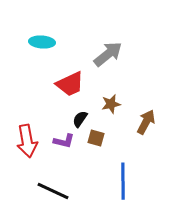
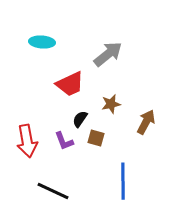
purple L-shape: rotated 55 degrees clockwise
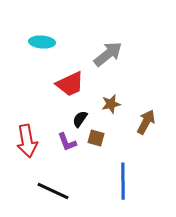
purple L-shape: moved 3 px right, 1 px down
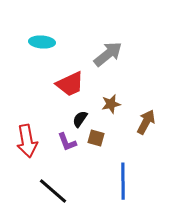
black line: rotated 16 degrees clockwise
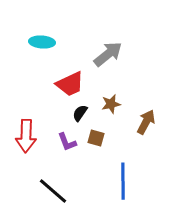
black semicircle: moved 6 px up
red arrow: moved 1 px left, 5 px up; rotated 12 degrees clockwise
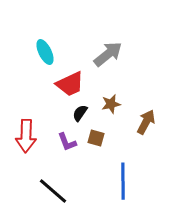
cyan ellipse: moved 3 px right, 10 px down; rotated 60 degrees clockwise
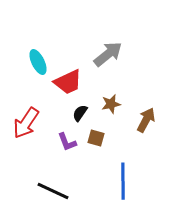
cyan ellipse: moved 7 px left, 10 px down
red trapezoid: moved 2 px left, 2 px up
brown arrow: moved 2 px up
red arrow: moved 13 px up; rotated 32 degrees clockwise
black line: rotated 16 degrees counterclockwise
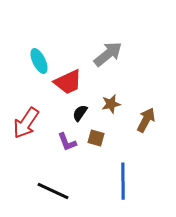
cyan ellipse: moved 1 px right, 1 px up
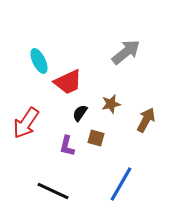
gray arrow: moved 18 px right, 2 px up
purple L-shape: moved 4 px down; rotated 35 degrees clockwise
blue line: moved 2 px left, 3 px down; rotated 30 degrees clockwise
